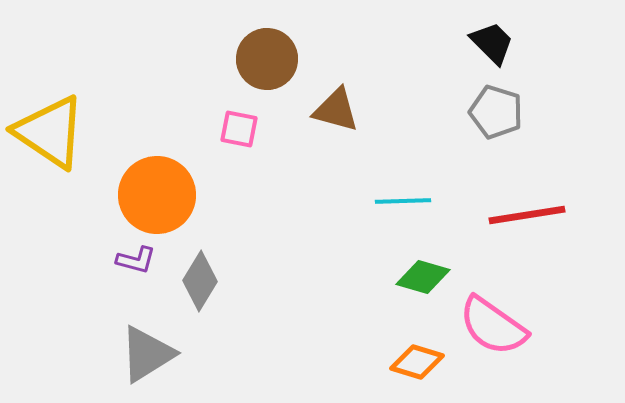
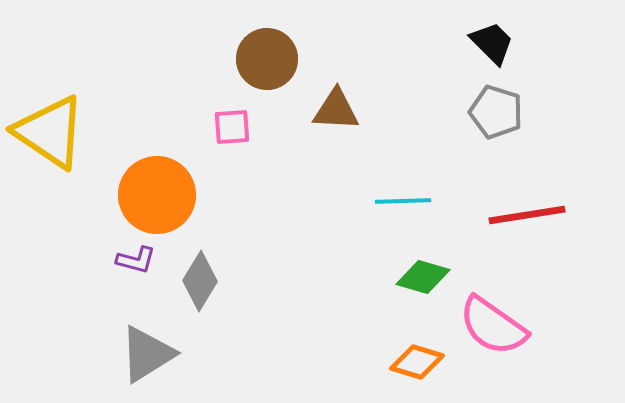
brown triangle: rotated 12 degrees counterclockwise
pink square: moved 7 px left, 2 px up; rotated 15 degrees counterclockwise
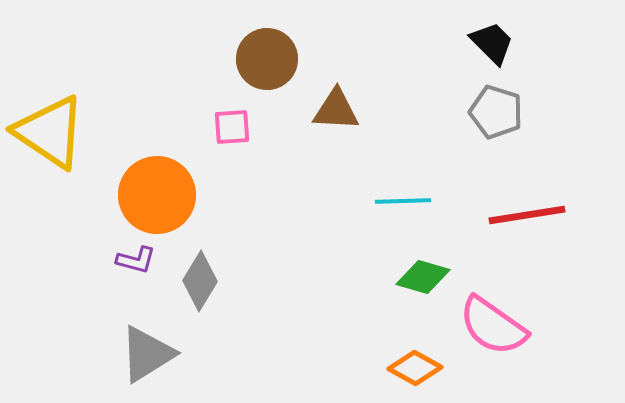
orange diamond: moved 2 px left, 6 px down; rotated 12 degrees clockwise
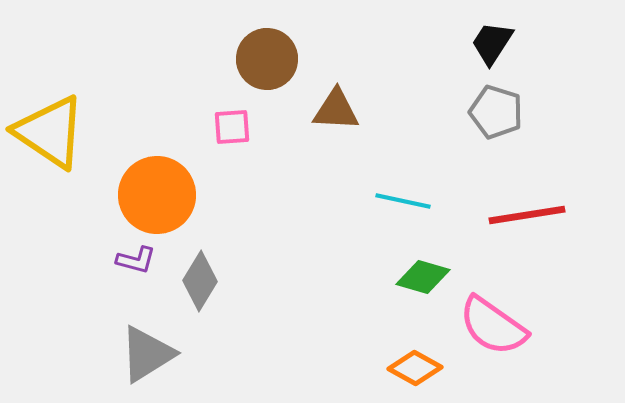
black trapezoid: rotated 102 degrees counterclockwise
cyan line: rotated 14 degrees clockwise
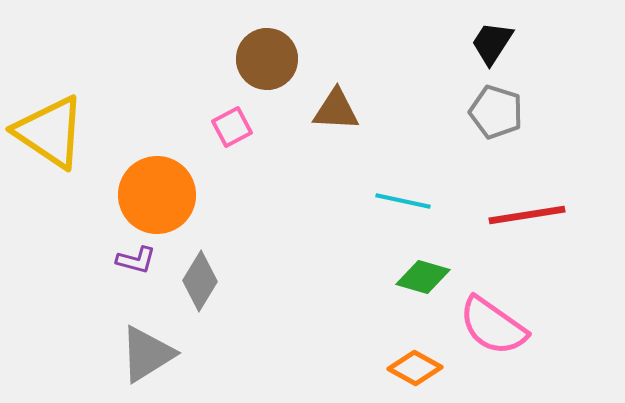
pink square: rotated 24 degrees counterclockwise
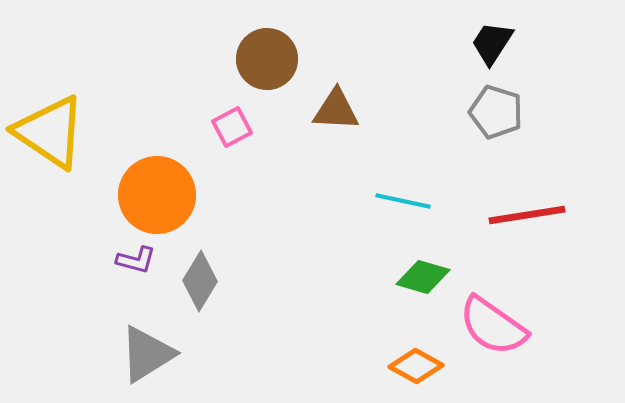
orange diamond: moved 1 px right, 2 px up
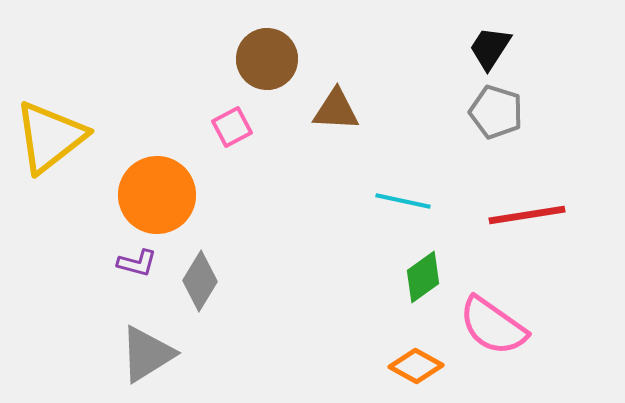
black trapezoid: moved 2 px left, 5 px down
yellow triangle: moved 5 px down; rotated 48 degrees clockwise
purple L-shape: moved 1 px right, 3 px down
green diamond: rotated 52 degrees counterclockwise
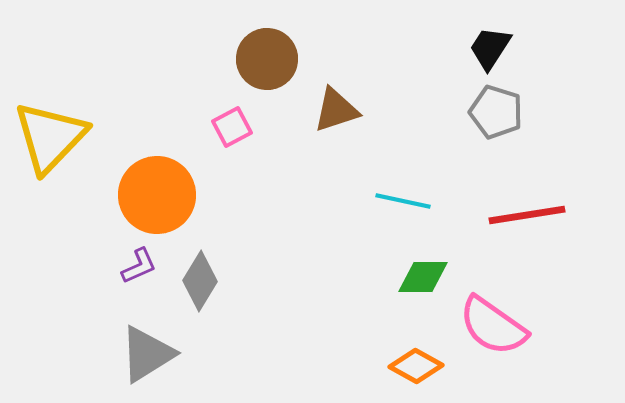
brown triangle: rotated 21 degrees counterclockwise
yellow triangle: rotated 8 degrees counterclockwise
purple L-shape: moved 2 px right, 3 px down; rotated 39 degrees counterclockwise
green diamond: rotated 36 degrees clockwise
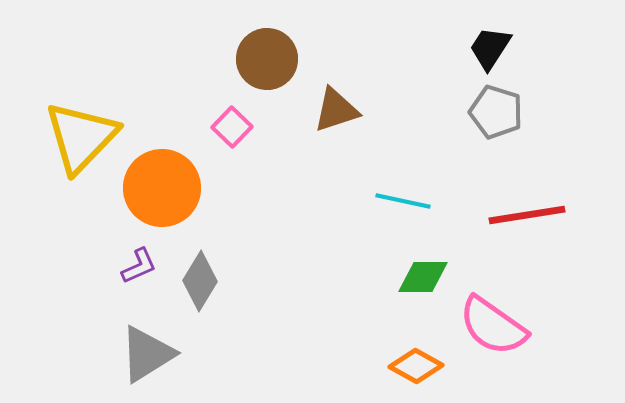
pink square: rotated 18 degrees counterclockwise
yellow triangle: moved 31 px right
orange circle: moved 5 px right, 7 px up
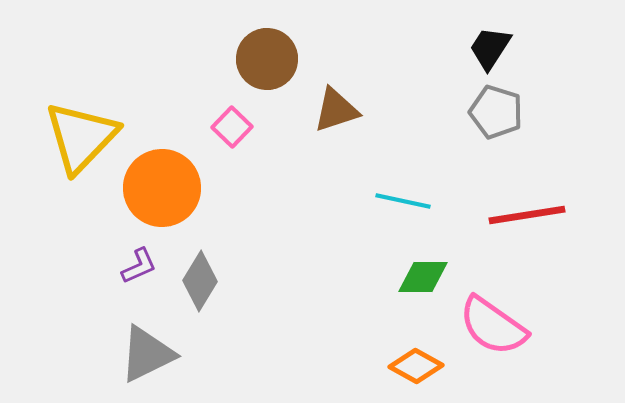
gray triangle: rotated 6 degrees clockwise
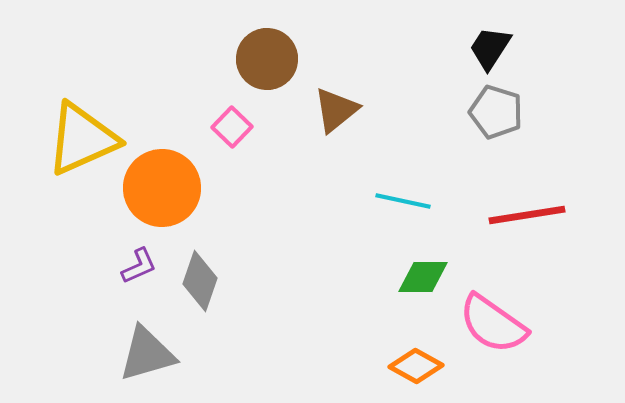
brown triangle: rotated 21 degrees counterclockwise
yellow triangle: moved 1 px right, 2 px down; rotated 22 degrees clockwise
gray diamond: rotated 12 degrees counterclockwise
pink semicircle: moved 2 px up
gray triangle: rotated 10 degrees clockwise
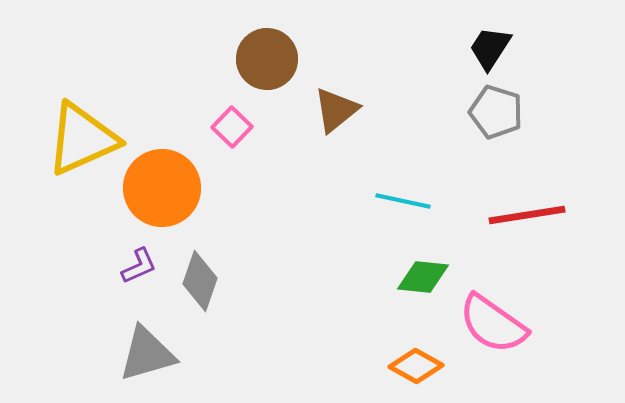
green diamond: rotated 6 degrees clockwise
